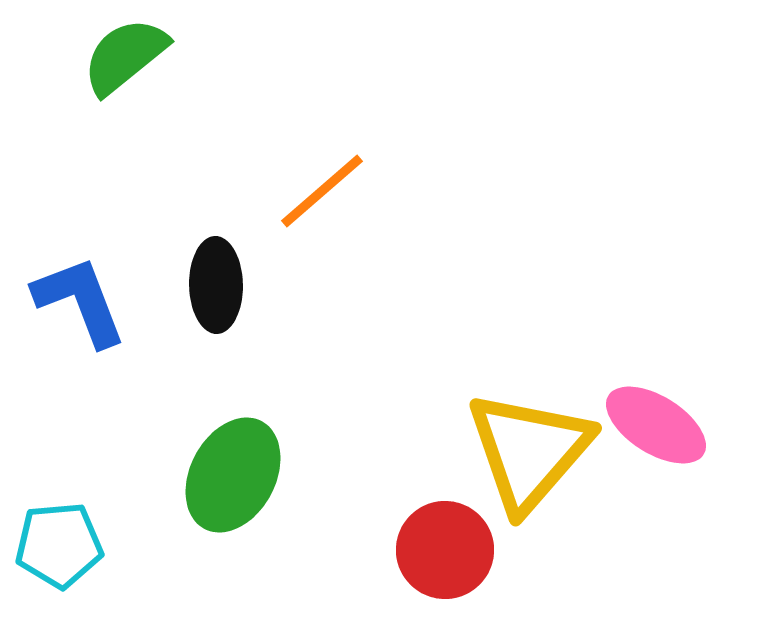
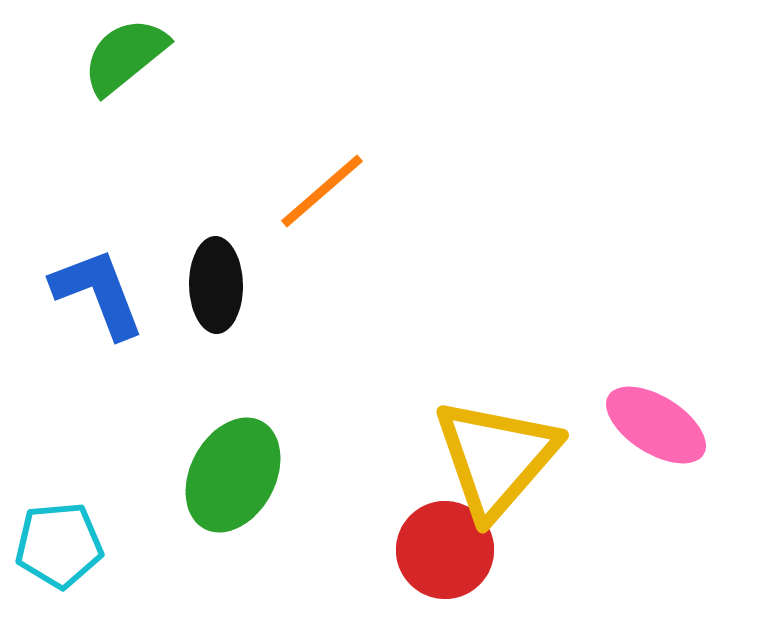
blue L-shape: moved 18 px right, 8 px up
yellow triangle: moved 33 px left, 7 px down
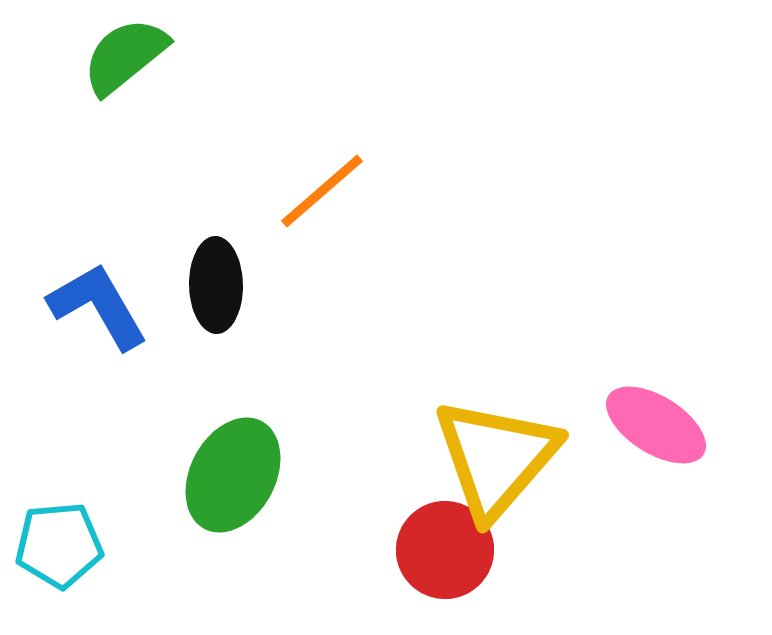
blue L-shape: moved 13 px down; rotated 9 degrees counterclockwise
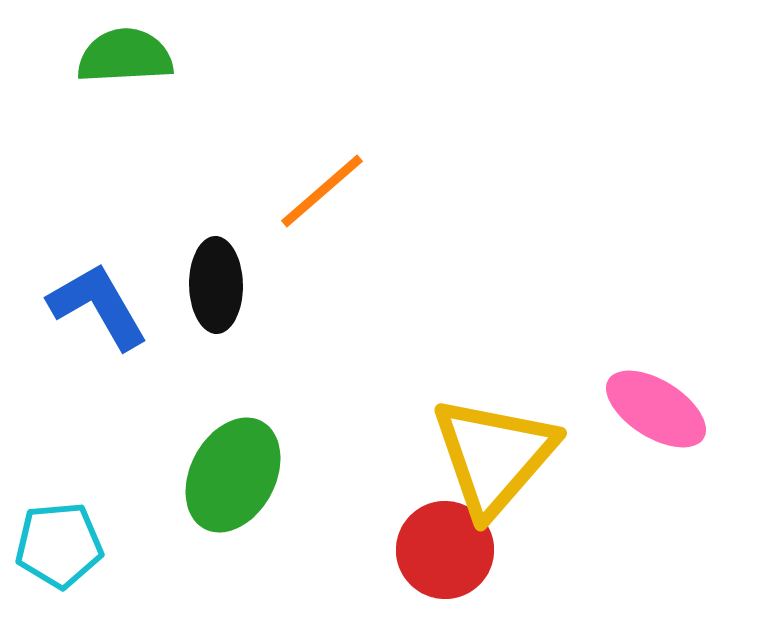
green semicircle: rotated 36 degrees clockwise
pink ellipse: moved 16 px up
yellow triangle: moved 2 px left, 2 px up
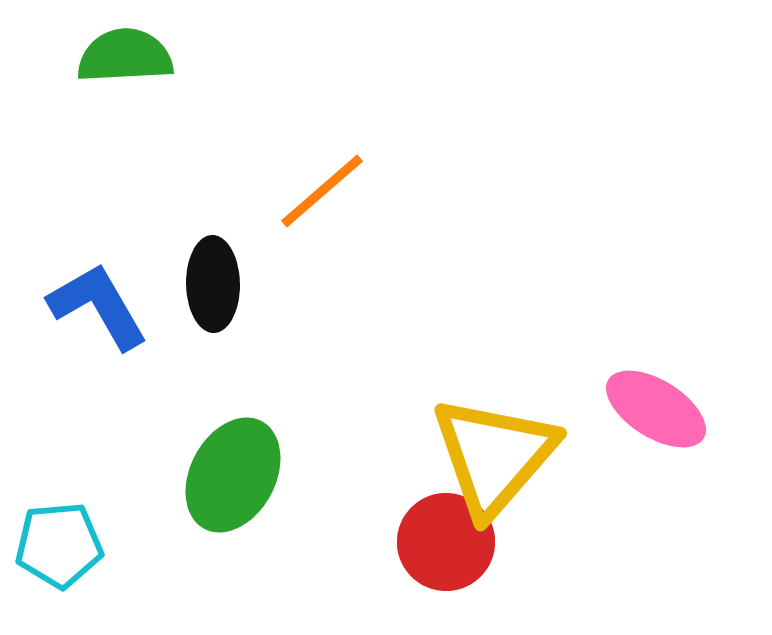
black ellipse: moved 3 px left, 1 px up
red circle: moved 1 px right, 8 px up
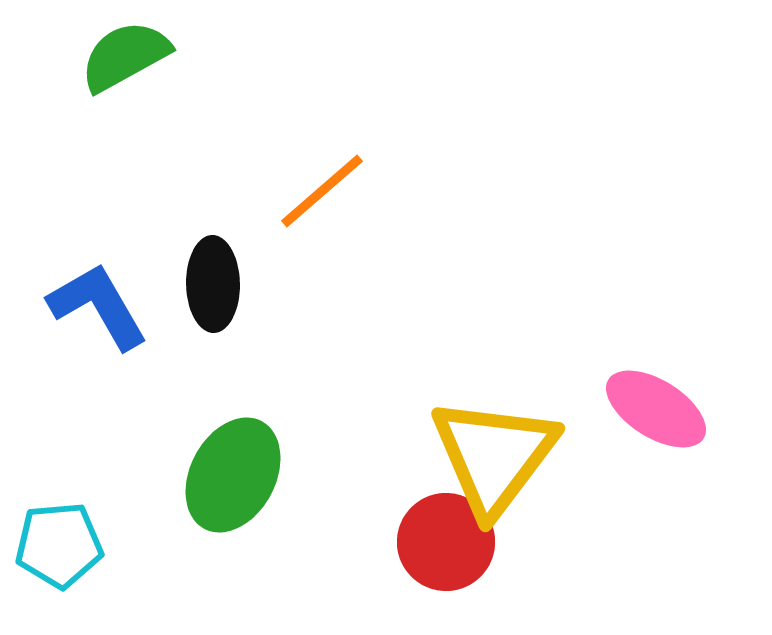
green semicircle: rotated 26 degrees counterclockwise
yellow triangle: rotated 4 degrees counterclockwise
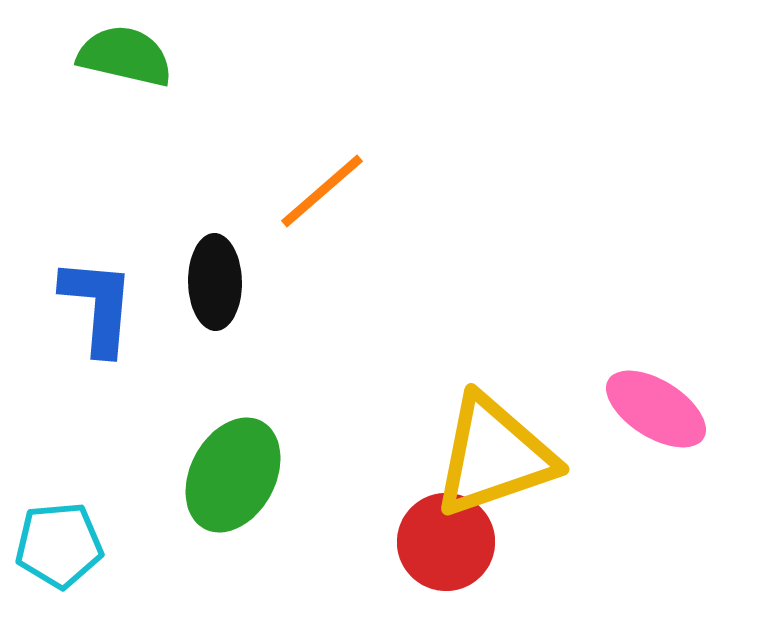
green semicircle: rotated 42 degrees clockwise
black ellipse: moved 2 px right, 2 px up
blue L-shape: rotated 35 degrees clockwise
yellow triangle: rotated 34 degrees clockwise
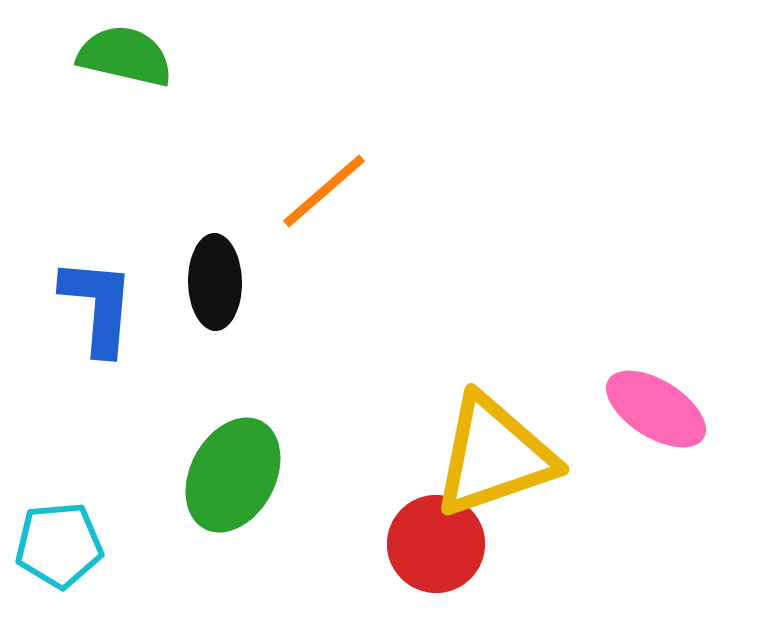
orange line: moved 2 px right
red circle: moved 10 px left, 2 px down
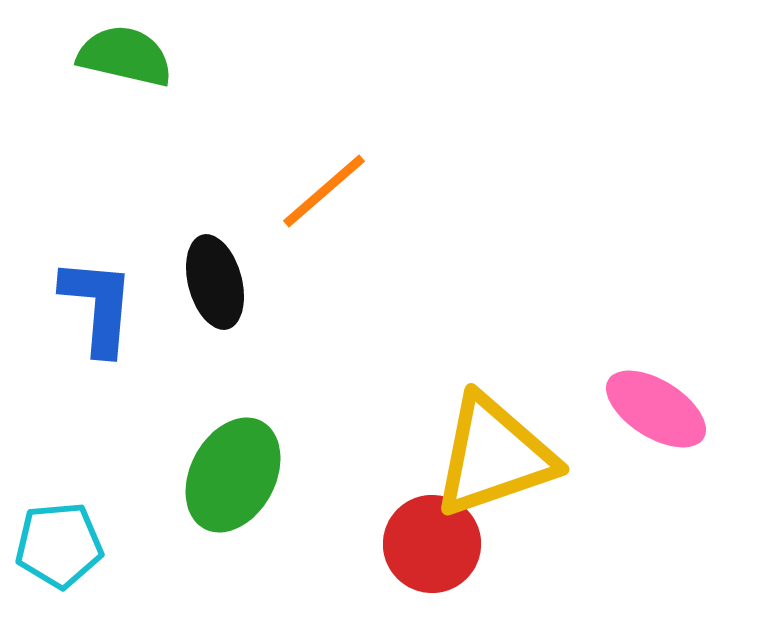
black ellipse: rotated 14 degrees counterclockwise
red circle: moved 4 px left
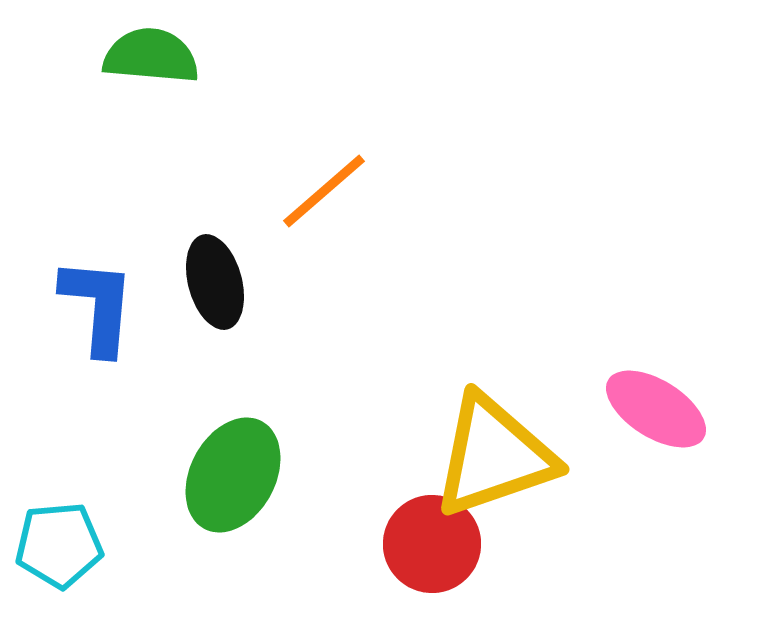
green semicircle: moved 26 px right; rotated 8 degrees counterclockwise
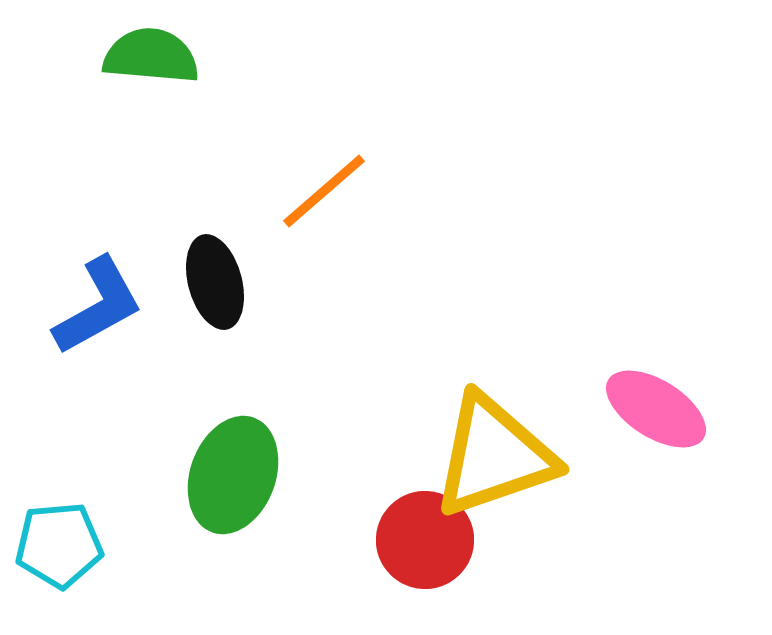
blue L-shape: rotated 56 degrees clockwise
green ellipse: rotated 8 degrees counterclockwise
red circle: moved 7 px left, 4 px up
